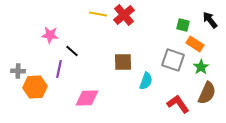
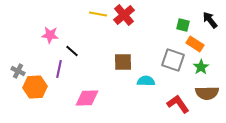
gray cross: rotated 24 degrees clockwise
cyan semicircle: rotated 108 degrees counterclockwise
brown semicircle: rotated 65 degrees clockwise
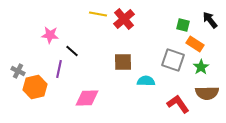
red cross: moved 4 px down
orange hexagon: rotated 10 degrees counterclockwise
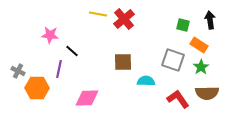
black arrow: rotated 30 degrees clockwise
orange rectangle: moved 4 px right, 1 px down
orange hexagon: moved 2 px right, 1 px down; rotated 15 degrees clockwise
red L-shape: moved 5 px up
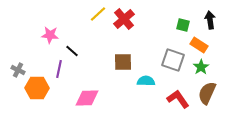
yellow line: rotated 54 degrees counterclockwise
gray cross: moved 1 px up
brown semicircle: rotated 115 degrees clockwise
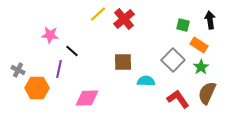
gray square: rotated 25 degrees clockwise
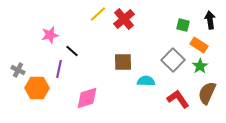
pink star: rotated 18 degrees counterclockwise
green star: moved 1 px left, 1 px up
pink diamond: rotated 15 degrees counterclockwise
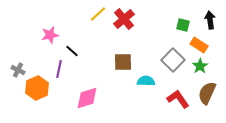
orange hexagon: rotated 25 degrees counterclockwise
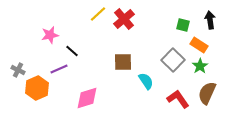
purple line: rotated 54 degrees clockwise
cyan semicircle: rotated 54 degrees clockwise
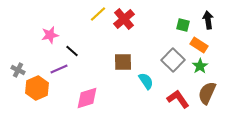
black arrow: moved 2 px left
